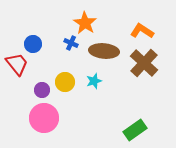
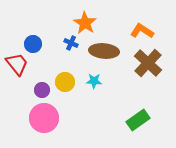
brown cross: moved 4 px right
cyan star: rotated 21 degrees clockwise
green rectangle: moved 3 px right, 10 px up
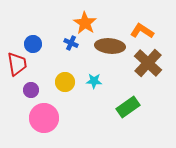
brown ellipse: moved 6 px right, 5 px up
red trapezoid: rotated 30 degrees clockwise
purple circle: moved 11 px left
green rectangle: moved 10 px left, 13 px up
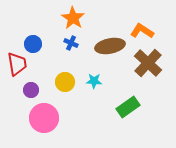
orange star: moved 12 px left, 5 px up
brown ellipse: rotated 16 degrees counterclockwise
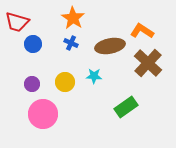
red trapezoid: moved 42 px up; rotated 115 degrees clockwise
cyan star: moved 5 px up
purple circle: moved 1 px right, 6 px up
green rectangle: moved 2 px left
pink circle: moved 1 px left, 4 px up
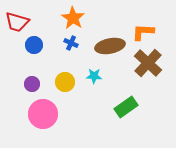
orange L-shape: moved 1 px right, 1 px down; rotated 30 degrees counterclockwise
blue circle: moved 1 px right, 1 px down
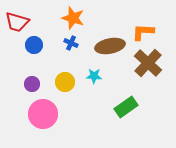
orange star: rotated 15 degrees counterclockwise
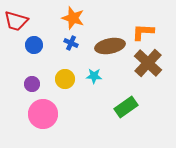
red trapezoid: moved 1 px left, 1 px up
yellow circle: moved 3 px up
